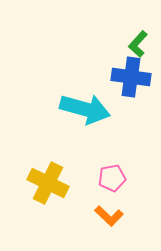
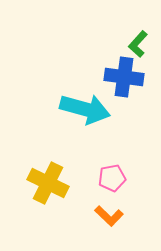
blue cross: moved 7 px left
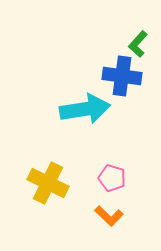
blue cross: moved 2 px left, 1 px up
cyan arrow: rotated 24 degrees counterclockwise
pink pentagon: rotated 28 degrees clockwise
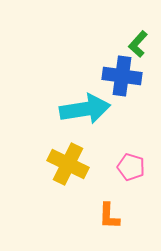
pink pentagon: moved 19 px right, 11 px up
yellow cross: moved 20 px right, 19 px up
orange L-shape: rotated 48 degrees clockwise
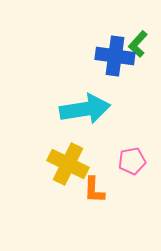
blue cross: moved 7 px left, 20 px up
pink pentagon: moved 1 px right, 6 px up; rotated 28 degrees counterclockwise
orange L-shape: moved 15 px left, 26 px up
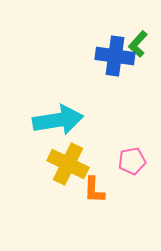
cyan arrow: moved 27 px left, 11 px down
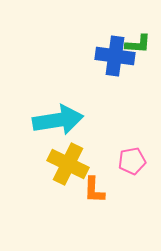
green L-shape: rotated 128 degrees counterclockwise
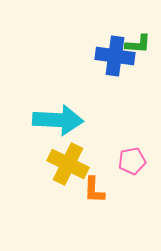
cyan arrow: rotated 12 degrees clockwise
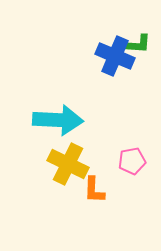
blue cross: rotated 15 degrees clockwise
